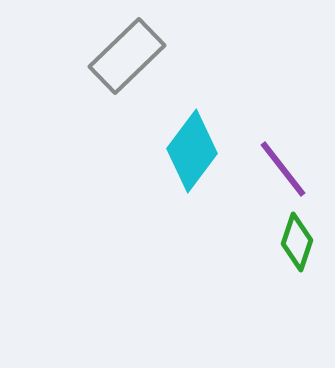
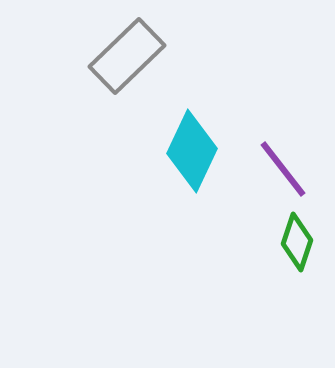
cyan diamond: rotated 12 degrees counterclockwise
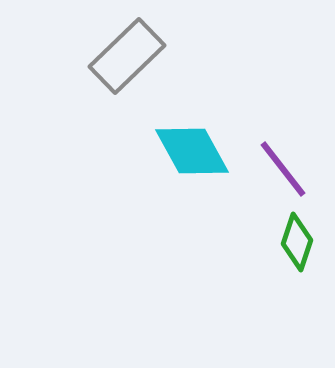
cyan diamond: rotated 54 degrees counterclockwise
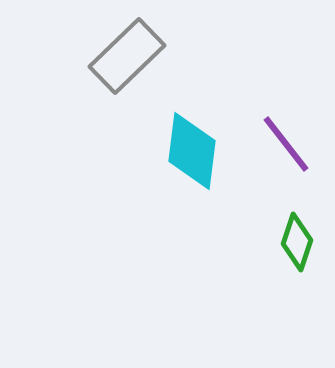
cyan diamond: rotated 36 degrees clockwise
purple line: moved 3 px right, 25 px up
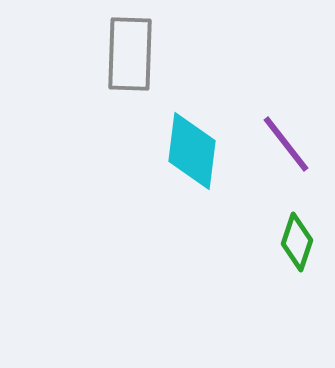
gray rectangle: moved 3 px right, 2 px up; rotated 44 degrees counterclockwise
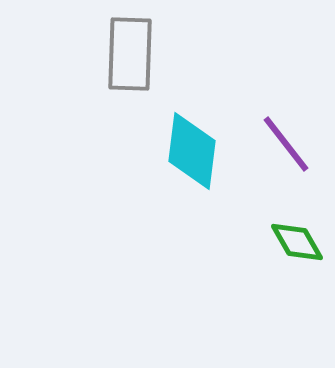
green diamond: rotated 48 degrees counterclockwise
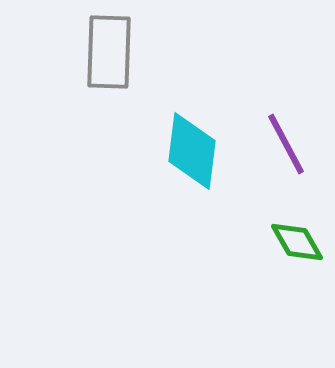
gray rectangle: moved 21 px left, 2 px up
purple line: rotated 10 degrees clockwise
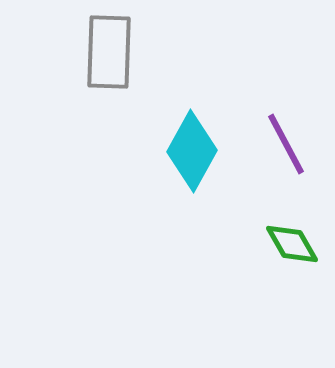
cyan diamond: rotated 22 degrees clockwise
green diamond: moved 5 px left, 2 px down
